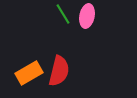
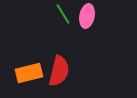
orange rectangle: rotated 16 degrees clockwise
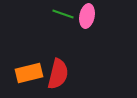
green line: rotated 40 degrees counterclockwise
red semicircle: moved 1 px left, 3 px down
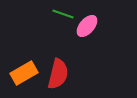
pink ellipse: moved 10 px down; rotated 30 degrees clockwise
orange rectangle: moved 5 px left; rotated 16 degrees counterclockwise
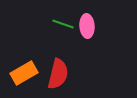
green line: moved 10 px down
pink ellipse: rotated 45 degrees counterclockwise
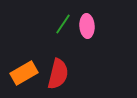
green line: rotated 75 degrees counterclockwise
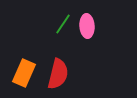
orange rectangle: rotated 36 degrees counterclockwise
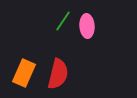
green line: moved 3 px up
